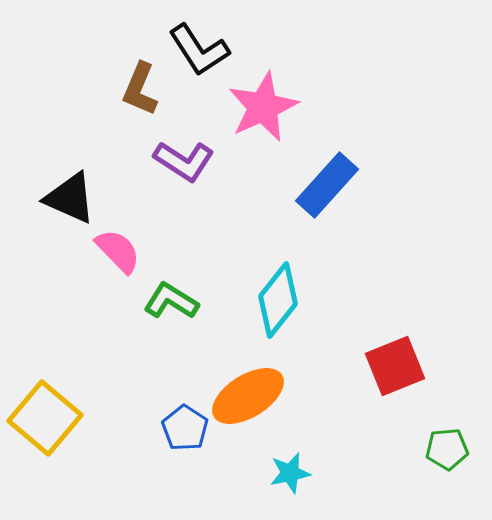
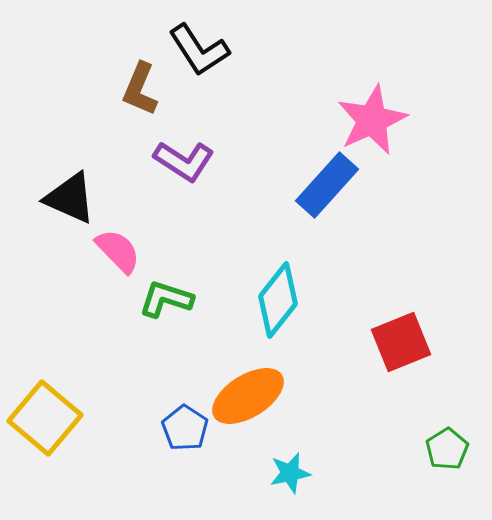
pink star: moved 109 px right, 13 px down
green L-shape: moved 5 px left, 2 px up; rotated 14 degrees counterclockwise
red square: moved 6 px right, 24 px up
green pentagon: rotated 27 degrees counterclockwise
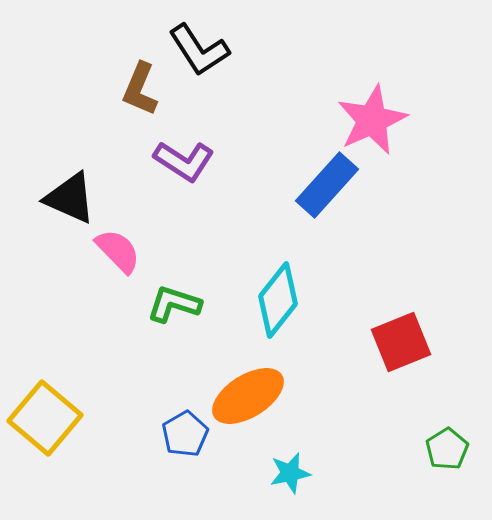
green L-shape: moved 8 px right, 5 px down
blue pentagon: moved 6 px down; rotated 9 degrees clockwise
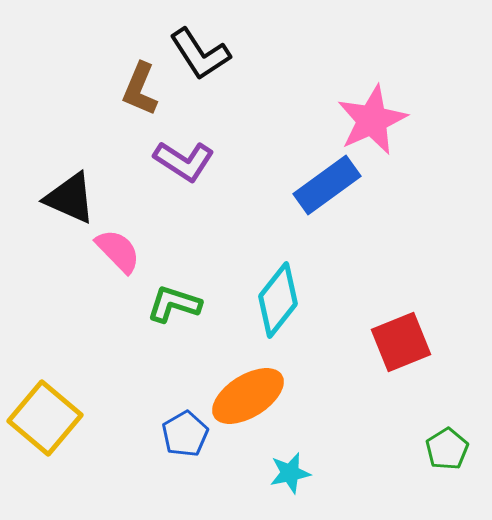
black L-shape: moved 1 px right, 4 px down
blue rectangle: rotated 12 degrees clockwise
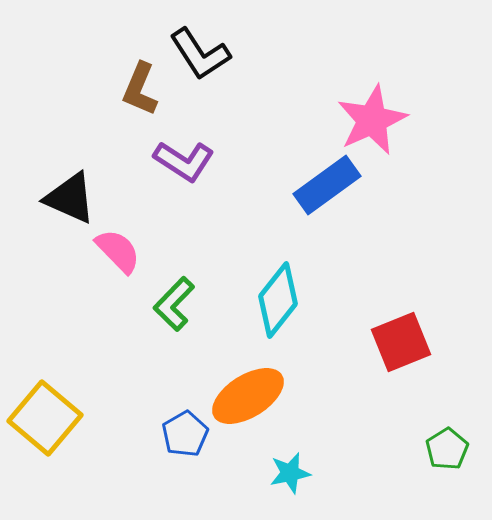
green L-shape: rotated 64 degrees counterclockwise
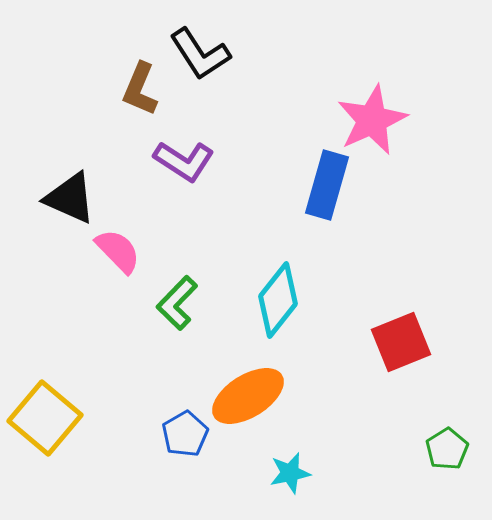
blue rectangle: rotated 38 degrees counterclockwise
green L-shape: moved 3 px right, 1 px up
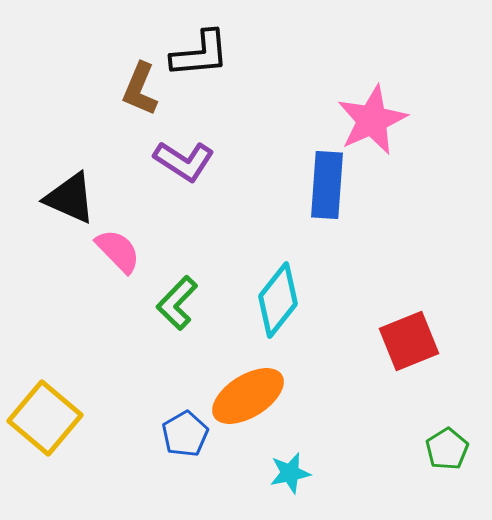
black L-shape: rotated 62 degrees counterclockwise
blue rectangle: rotated 12 degrees counterclockwise
red square: moved 8 px right, 1 px up
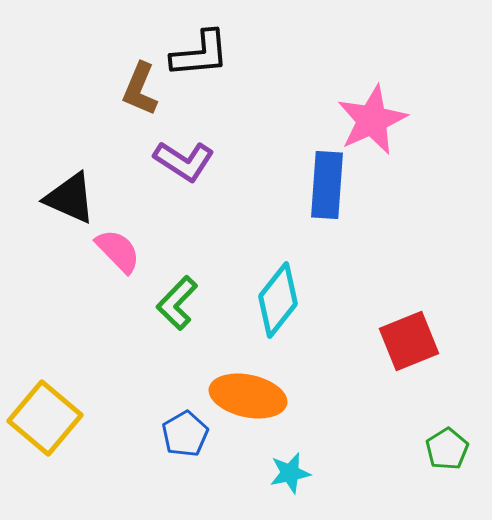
orange ellipse: rotated 44 degrees clockwise
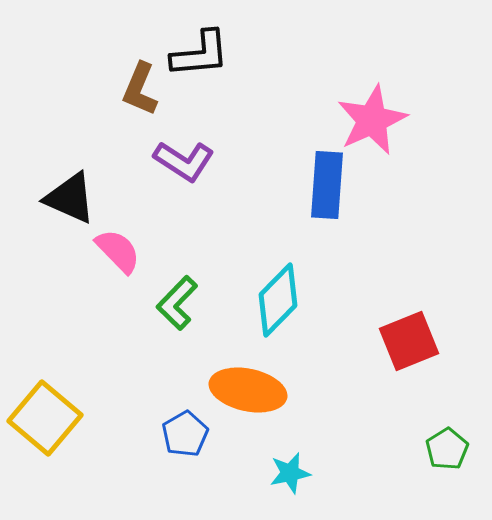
cyan diamond: rotated 6 degrees clockwise
orange ellipse: moved 6 px up
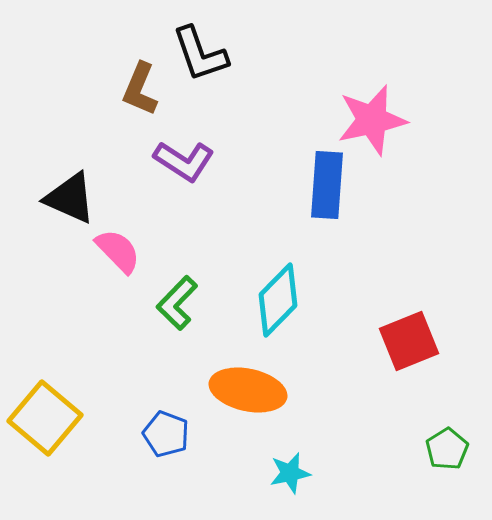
black L-shape: rotated 76 degrees clockwise
pink star: rotated 12 degrees clockwise
blue pentagon: moved 19 px left; rotated 21 degrees counterclockwise
